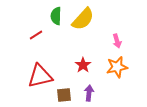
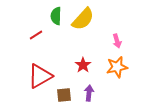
red triangle: rotated 16 degrees counterclockwise
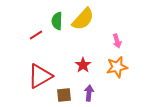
green semicircle: moved 1 px right, 5 px down
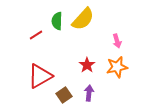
red star: moved 4 px right
brown square: rotated 28 degrees counterclockwise
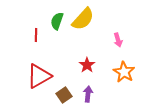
green semicircle: rotated 18 degrees clockwise
red line: rotated 56 degrees counterclockwise
pink arrow: moved 1 px right, 1 px up
orange star: moved 7 px right, 5 px down; rotated 30 degrees counterclockwise
red triangle: moved 1 px left
purple arrow: moved 1 px left, 1 px down
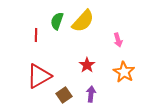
yellow semicircle: moved 2 px down
purple arrow: moved 3 px right
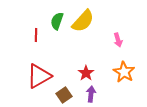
red star: moved 1 px left, 8 px down
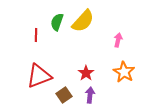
green semicircle: moved 1 px down
pink arrow: rotated 152 degrees counterclockwise
red triangle: rotated 8 degrees clockwise
purple arrow: moved 1 px left, 1 px down
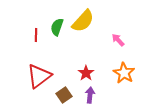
green semicircle: moved 5 px down
pink arrow: rotated 56 degrees counterclockwise
orange star: moved 1 px down
red triangle: rotated 16 degrees counterclockwise
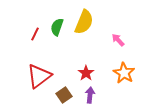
yellow semicircle: moved 1 px right, 1 px down; rotated 20 degrees counterclockwise
red line: moved 1 px left, 1 px up; rotated 24 degrees clockwise
